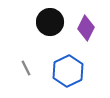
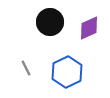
purple diamond: moved 3 px right; rotated 40 degrees clockwise
blue hexagon: moved 1 px left, 1 px down
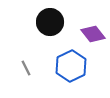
purple diamond: moved 4 px right, 6 px down; rotated 75 degrees clockwise
blue hexagon: moved 4 px right, 6 px up
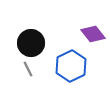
black circle: moved 19 px left, 21 px down
gray line: moved 2 px right, 1 px down
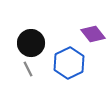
blue hexagon: moved 2 px left, 3 px up
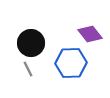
purple diamond: moved 3 px left
blue hexagon: moved 2 px right; rotated 24 degrees clockwise
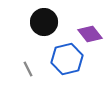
black circle: moved 13 px right, 21 px up
blue hexagon: moved 4 px left, 4 px up; rotated 12 degrees counterclockwise
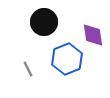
purple diamond: moved 3 px right, 1 px down; rotated 30 degrees clockwise
blue hexagon: rotated 8 degrees counterclockwise
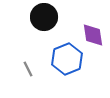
black circle: moved 5 px up
